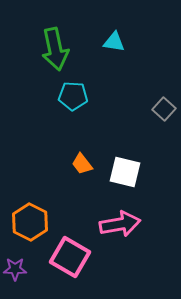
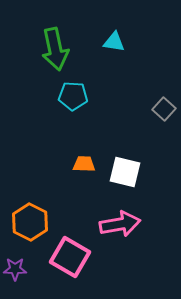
orange trapezoid: moved 2 px right; rotated 130 degrees clockwise
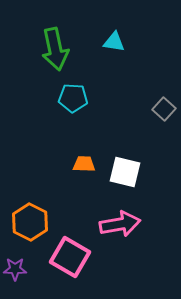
cyan pentagon: moved 2 px down
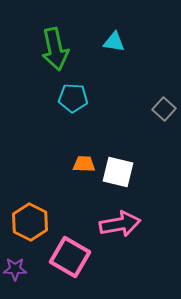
white square: moved 7 px left
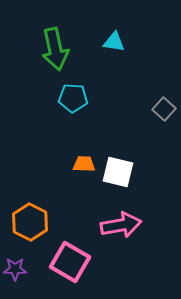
pink arrow: moved 1 px right, 1 px down
pink square: moved 5 px down
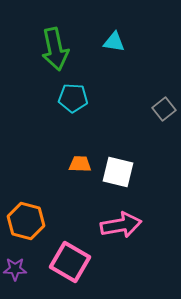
gray square: rotated 10 degrees clockwise
orange trapezoid: moved 4 px left
orange hexagon: moved 4 px left, 1 px up; rotated 12 degrees counterclockwise
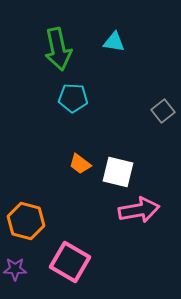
green arrow: moved 3 px right
gray square: moved 1 px left, 2 px down
orange trapezoid: rotated 145 degrees counterclockwise
pink arrow: moved 18 px right, 15 px up
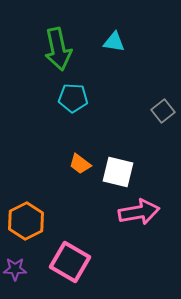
pink arrow: moved 2 px down
orange hexagon: rotated 18 degrees clockwise
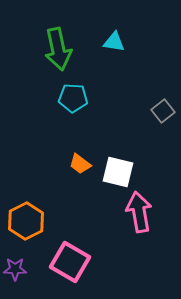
pink arrow: rotated 90 degrees counterclockwise
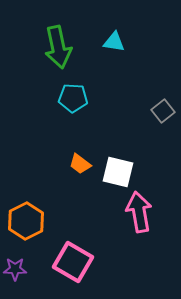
green arrow: moved 2 px up
pink square: moved 3 px right
